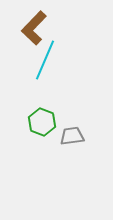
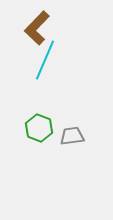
brown L-shape: moved 3 px right
green hexagon: moved 3 px left, 6 px down
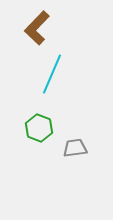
cyan line: moved 7 px right, 14 px down
gray trapezoid: moved 3 px right, 12 px down
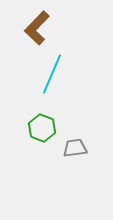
green hexagon: moved 3 px right
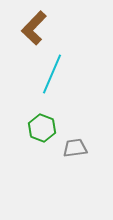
brown L-shape: moved 3 px left
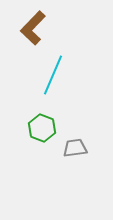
brown L-shape: moved 1 px left
cyan line: moved 1 px right, 1 px down
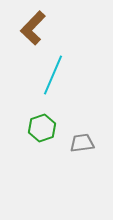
green hexagon: rotated 20 degrees clockwise
gray trapezoid: moved 7 px right, 5 px up
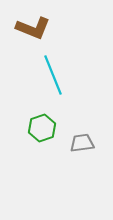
brown L-shape: rotated 112 degrees counterclockwise
cyan line: rotated 45 degrees counterclockwise
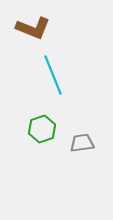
green hexagon: moved 1 px down
